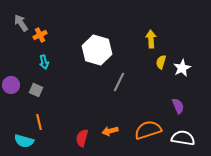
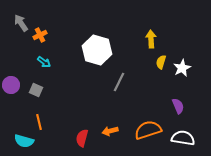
cyan arrow: rotated 40 degrees counterclockwise
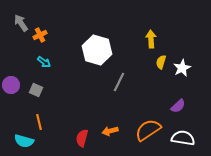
purple semicircle: rotated 70 degrees clockwise
orange semicircle: rotated 16 degrees counterclockwise
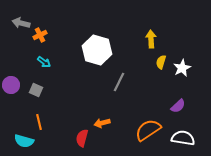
gray arrow: rotated 42 degrees counterclockwise
orange arrow: moved 8 px left, 8 px up
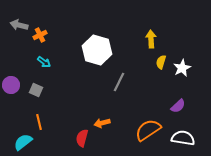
gray arrow: moved 2 px left, 2 px down
cyan semicircle: moved 1 px left, 1 px down; rotated 126 degrees clockwise
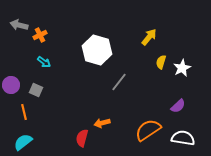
yellow arrow: moved 2 px left, 2 px up; rotated 42 degrees clockwise
gray line: rotated 12 degrees clockwise
orange line: moved 15 px left, 10 px up
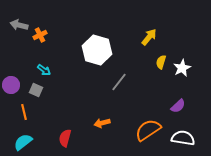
cyan arrow: moved 8 px down
red semicircle: moved 17 px left
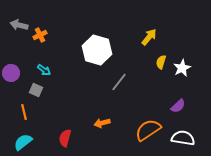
purple circle: moved 12 px up
